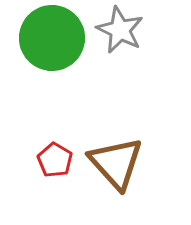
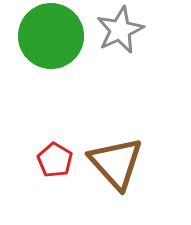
gray star: rotated 21 degrees clockwise
green circle: moved 1 px left, 2 px up
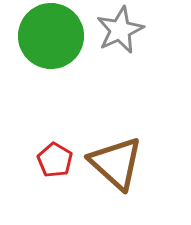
brown triangle: rotated 6 degrees counterclockwise
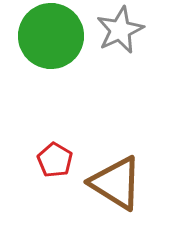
brown triangle: moved 20 px down; rotated 10 degrees counterclockwise
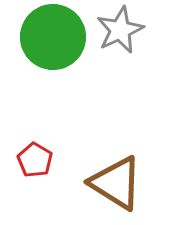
green circle: moved 2 px right, 1 px down
red pentagon: moved 20 px left
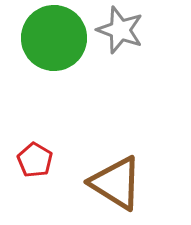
gray star: rotated 27 degrees counterclockwise
green circle: moved 1 px right, 1 px down
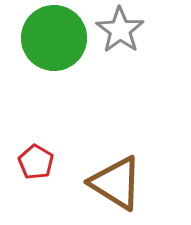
gray star: rotated 15 degrees clockwise
red pentagon: moved 1 px right, 2 px down
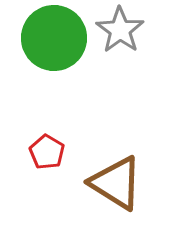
red pentagon: moved 11 px right, 10 px up
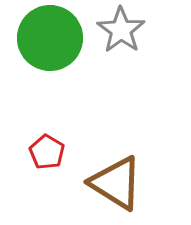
gray star: moved 1 px right
green circle: moved 4 px left
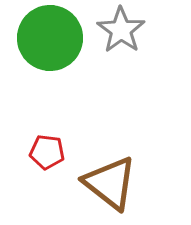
red pentagon: rotated 24 degrees counterclockwise
brown triangle: moved 6 px left; rotated 6 degrees clockwise
